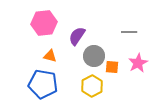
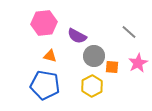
gray line: rotated 42 degrees clockwise
purple semicircle: rotated 96 degrees counterclockwise
blue pentagon: moved 2 px right, 1 px down
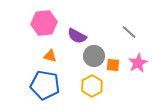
orange square: moved 1 px right, 2 px up
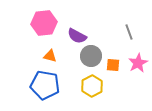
gray line: rotated 28 degrees clockwise
gray circle: moved 3 px left
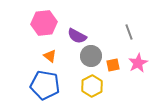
orange triangle: rotated 24 degrees clockwise
orange square: rotated 16 degrees counterclockwise
